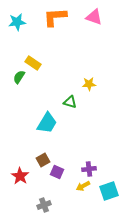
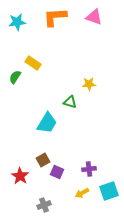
green semicircle: moved 4 px left
yellow arrow: moved 1 px left, 7 px down
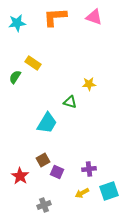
cyan star: moved 1 px down
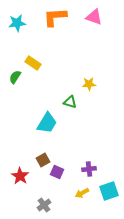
gray cross: rotated 16 degrees counterclockwise
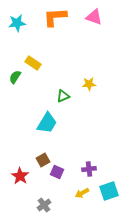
green triangle: moved 7 px left, 6 px up; rotated 40 degrees counterclockwise
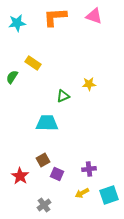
pink triangle: moved 1 px up
green semicircle: moved 3 px left
cyan trapezoid: rotated 120 degrees counterclockwise
purple square: moved 2 px down
cyan square: moved 4 px down
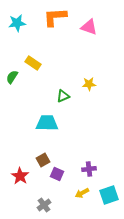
pink triangle: moved 5 px left, 11 px down
